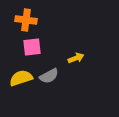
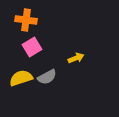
pink square: rotated 24 degrees counterclockwise
gray semicircle: moved 2 px left, 1 px down
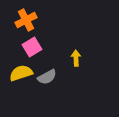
orange cross: rotated 35 degrees counterclockwise
yellow arrow: rotated 70 degrees counterclockwise
yellow semicircle: moved 5 px up
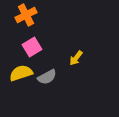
orange cross: moved 5 px up
yellow arrow: rotated 140 degrees counterclockwise
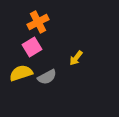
orange cross: moved 12 px right, 7 px down
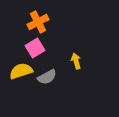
pink square: moved 3 px right, 1 px down
yellow arrow: moved 3 px down; rotated 126 degrees clockwise
yellow semicircle: moved 2 px up
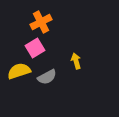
orange cross: moved 3 px right
yellow semicircle: moved 2 px left
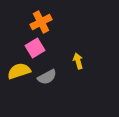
yellow arrow: moved 2 px right
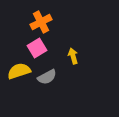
pink square: moved 2 px right
yellow arrow: moved 5 px left, 5 px up
